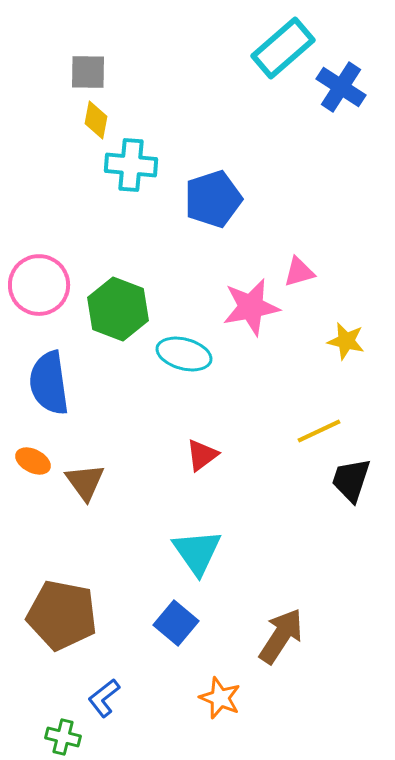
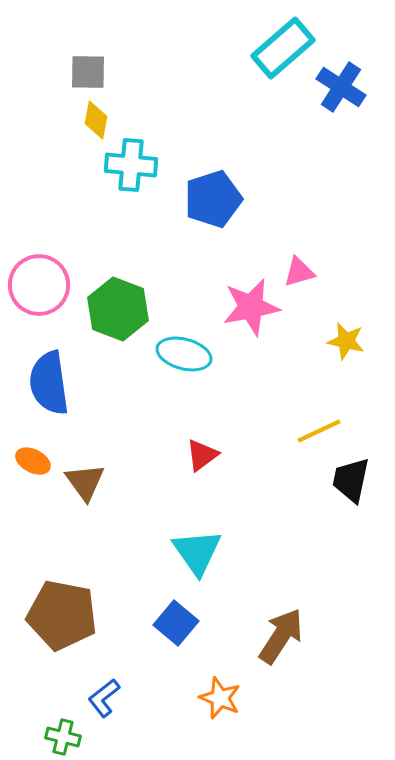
black trapezoid: rotated 6 degrees counterclockwise
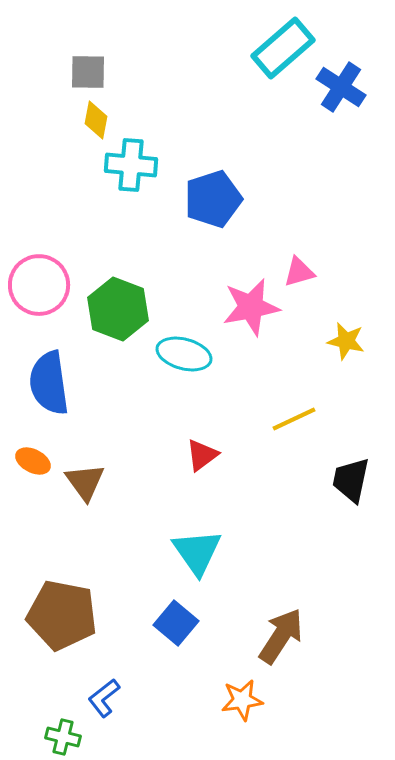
yellow line: moved 25 px left, 12 px up
orange star: moved 22 px right, 2 px down; rotated 30 degrees counterclockwise
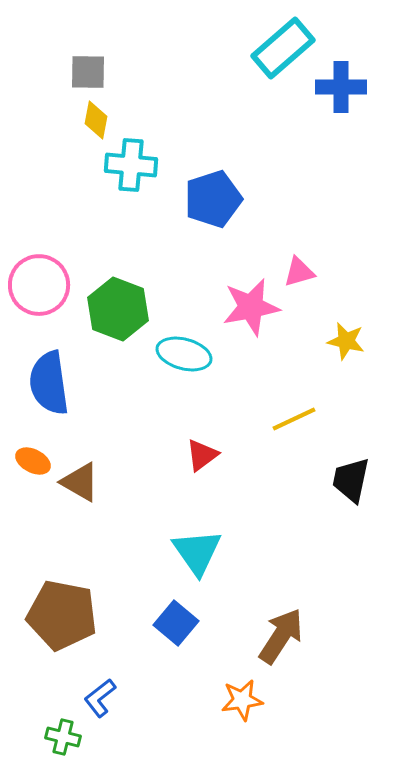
blue cross: rotated 33 degrees counterclockwise
brown triangle: moved 5 px left; rotated 24 degrees counterclockwise
blue L-shape: moved 4 px left
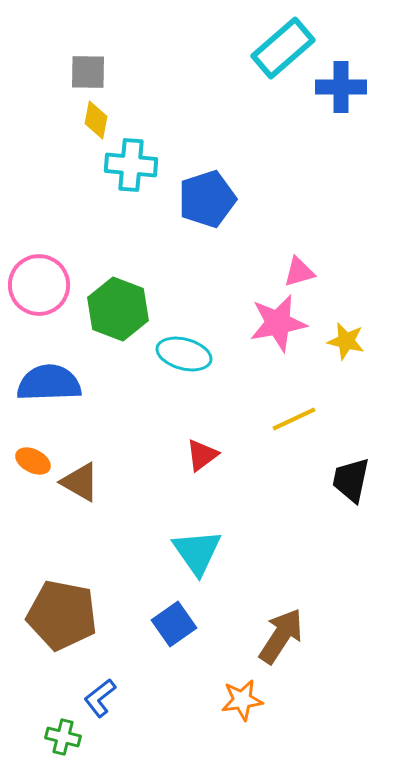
blue pentagon: moved 6 px left
pink star: moved 27 px right, 16 px down
blue semicircle: rotated 96 degrees clockwise
blue square: moved 2 px left, 1 px down; rotated 15 degrees clockwise
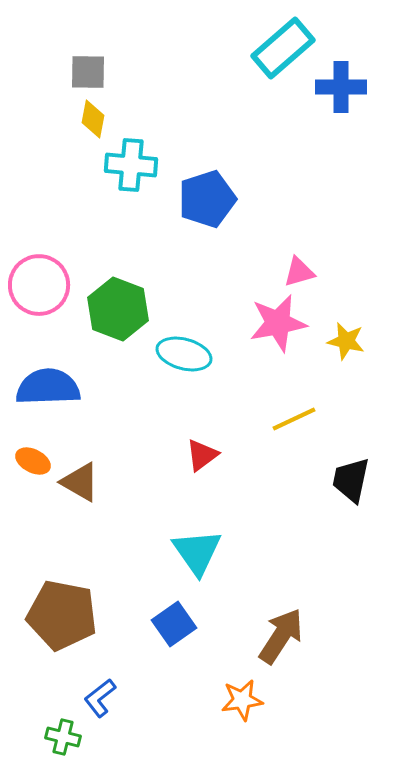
yellow diamond: moved 3 px left, 1 px up
blue semicircle: moved 1 px left, 4 px down
